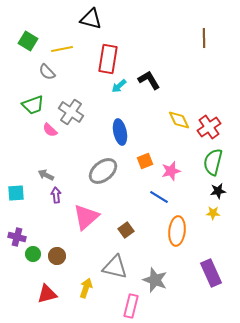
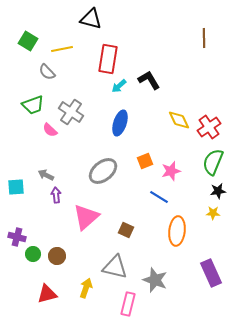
blue ellipse: moved 9 px up; rotated 30 degrees clockwise
green semicircle: rotated 8 degrees clockwise
cyan square: moved 6 px up
brown square: rotated 28 degrees counterclockwise
pink rectangle: moved 3 px left, 2 px up
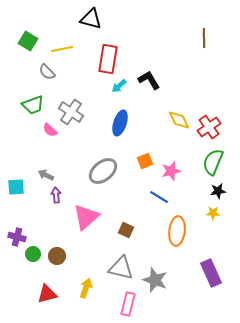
gray triangle: moved 6 px right, 1 px down
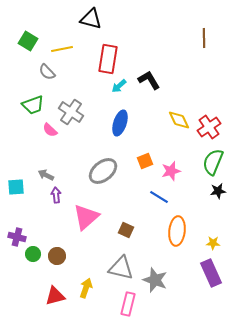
yellow star: moved 30 px down
red triangle: moved 8 px right, 2 px down
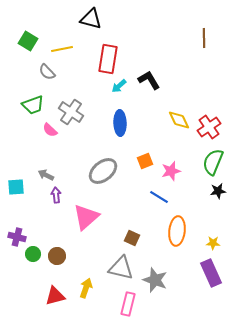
blue ellipse: rotated 20 degrees counterclockwise
brown square: moved 6 px right, 8 px down
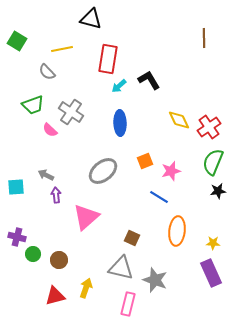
green square: moved 11 px left
brown circle: moved 2 px right, 4 px down
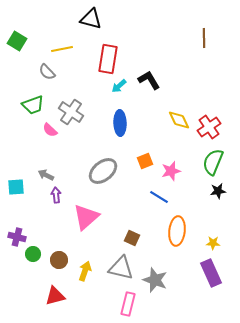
yellow arrow: moved 1 px left, 17 px up
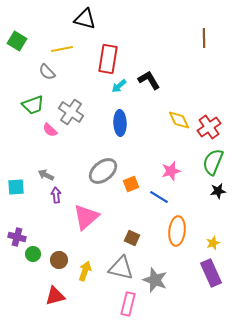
black triangle: moved 6 px left
orange square: moved 14 px left, 23 px down
yellow star: rotated 24 degrees counterclockwise
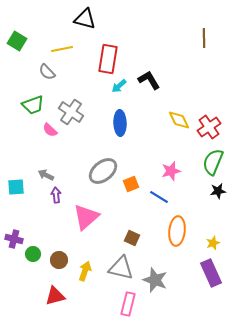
purple cross: moved 3 px left, 2 px down
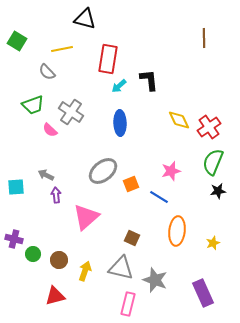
black L-shape: rotated 25 degrees clockwise
purple rectangle: moved 8 px left, 20 px down
